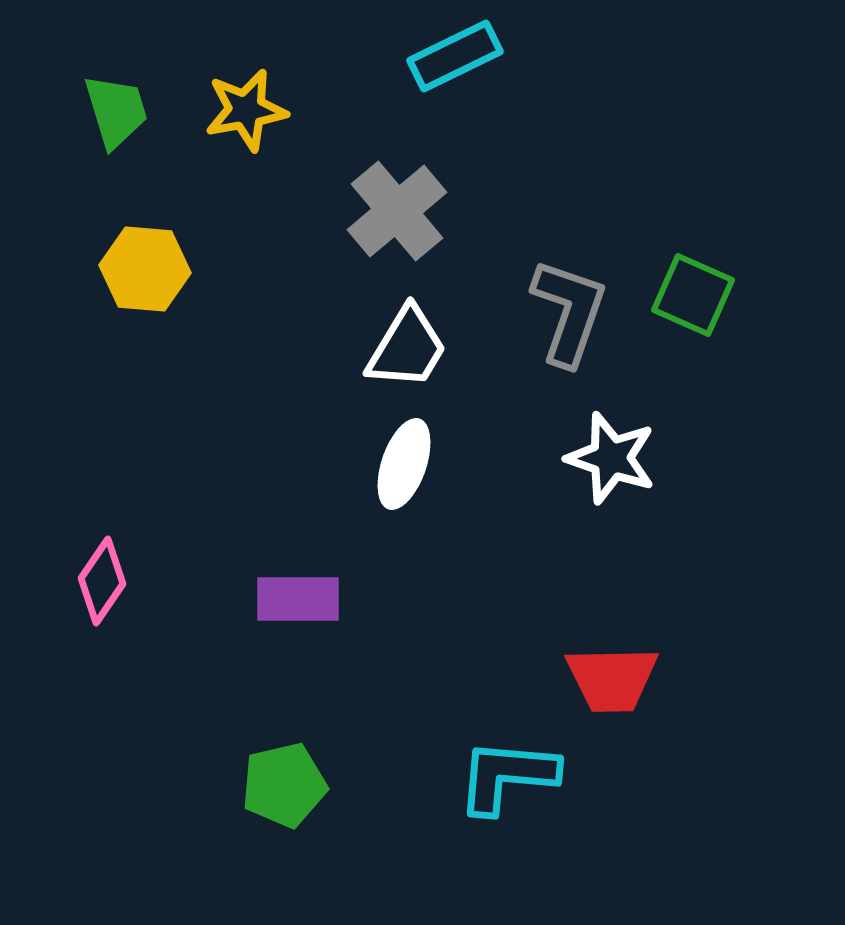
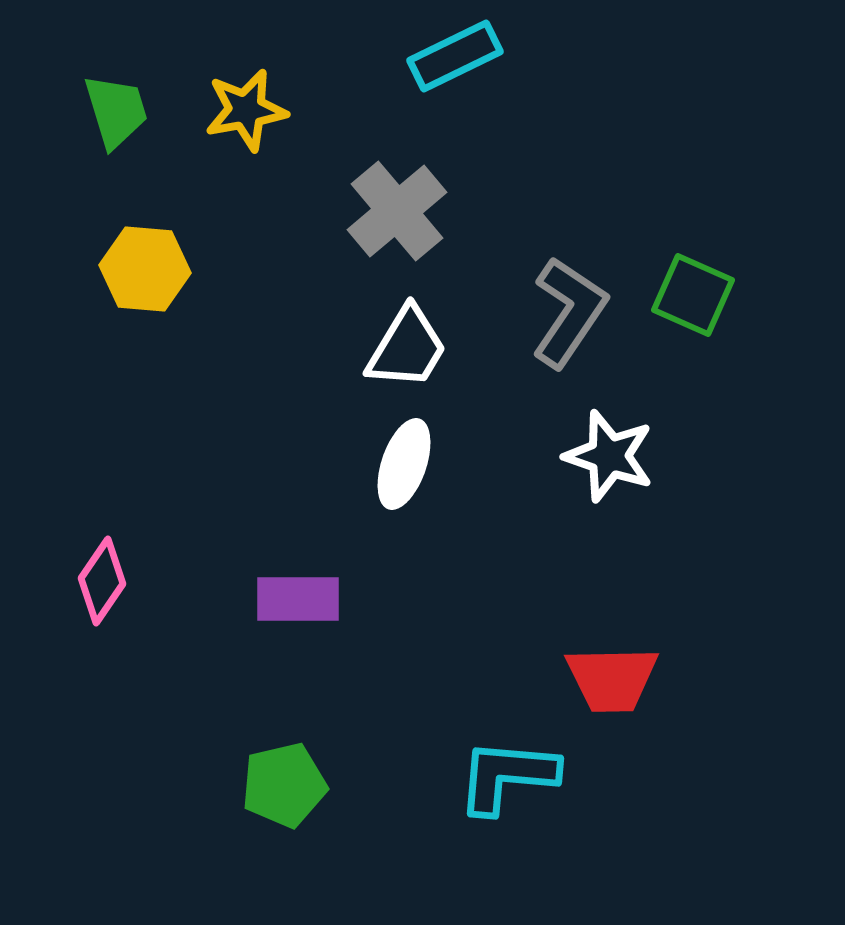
gray L-shape: rotated 15 degrees clockwise
white star: moved 2 px left, 2 px up
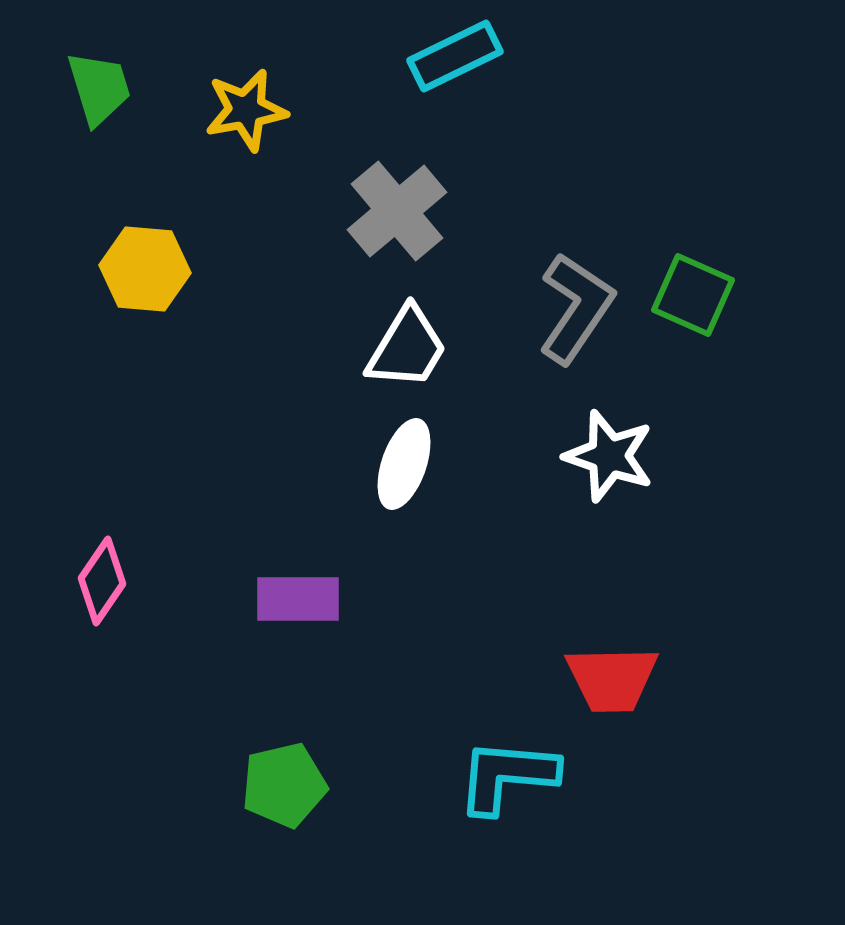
green trapezoid: moved 17 px left, 23 px up
gray L-shape: moved 7 px right, 4 px up
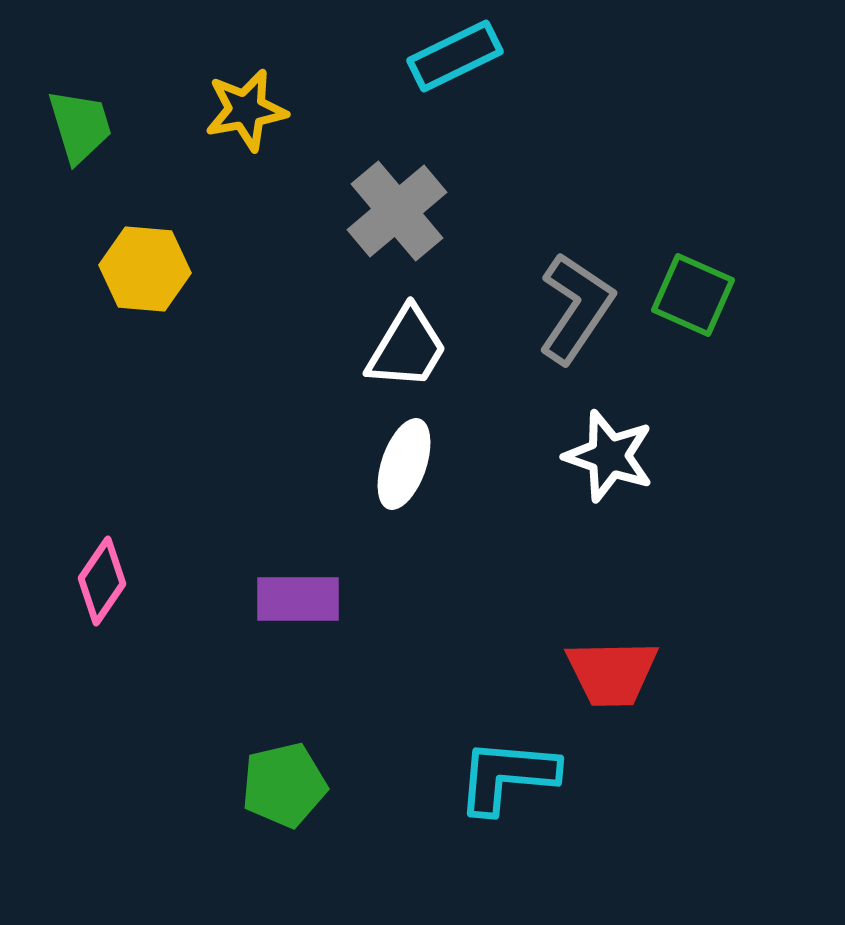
green trapezoid: moved 19 px left, 38 px down
red trapezoid: moved 6 px up
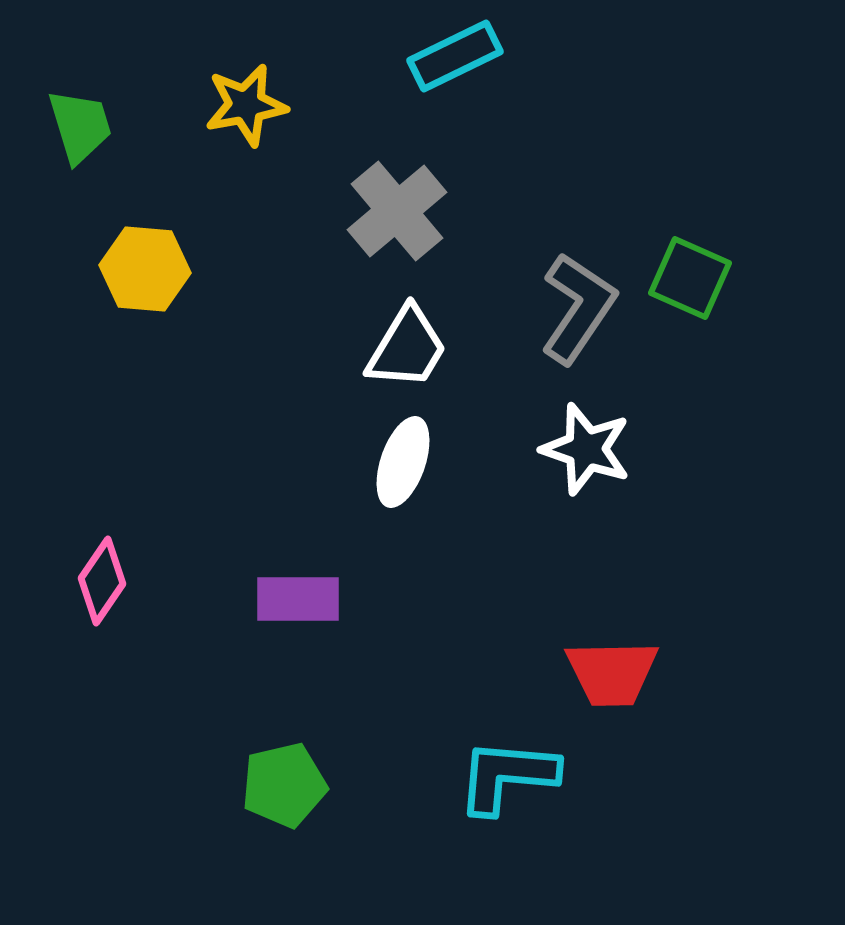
yellow star: moved 5 px up
green square: moved 3 px left, 17 px up
gray L-shape: moved 2 px right
white star: moved 23 px left, 7 px up
white ellipse: moved 1 px left, 2 px up
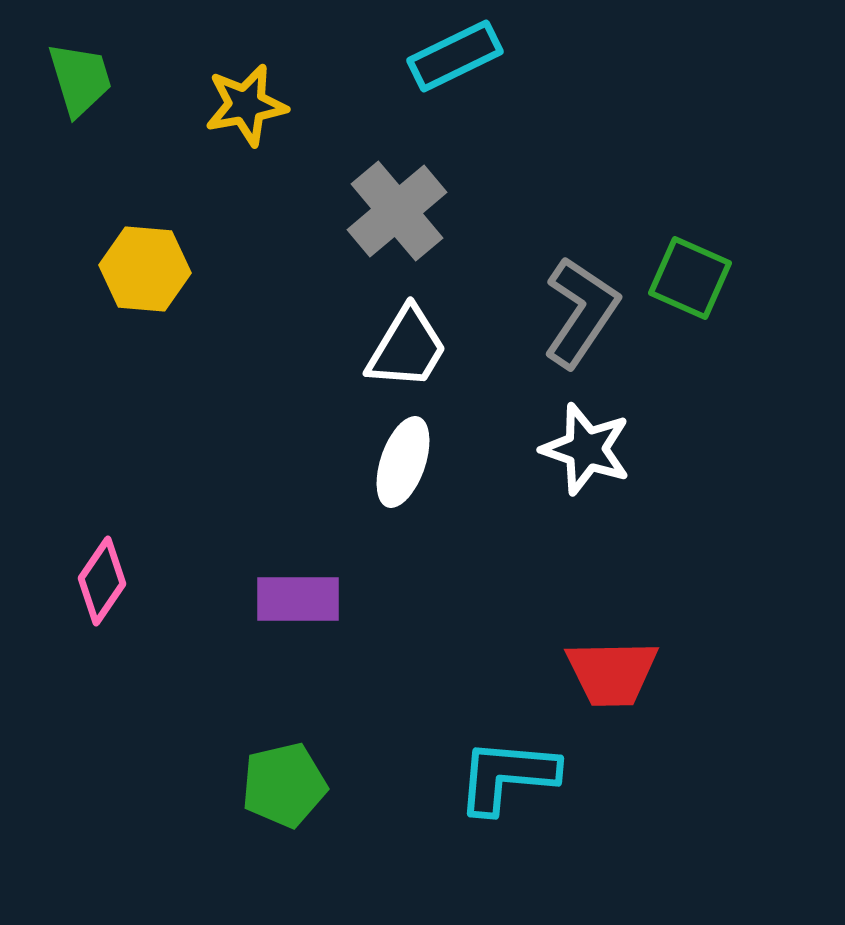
green trapezoid: moved 47 px up
gray L-shape: moved 3 px right, 4 px down
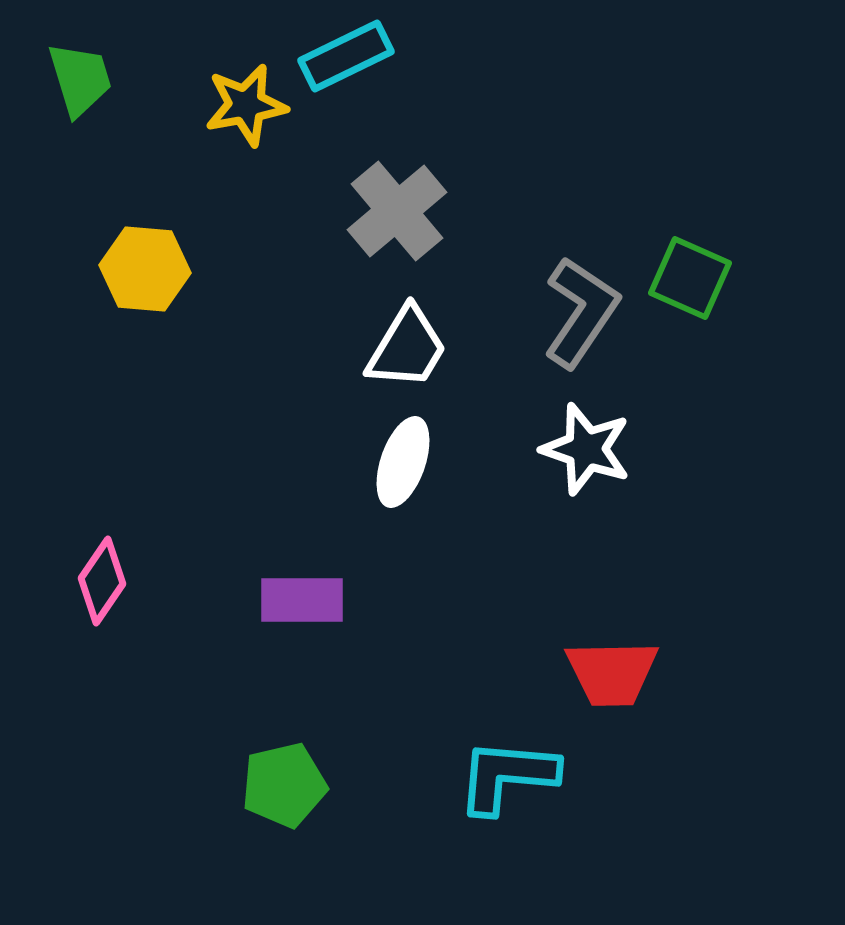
cyan rectangle: moved 109 px left
purple rectangle: moved 4 px right, 1 px down
